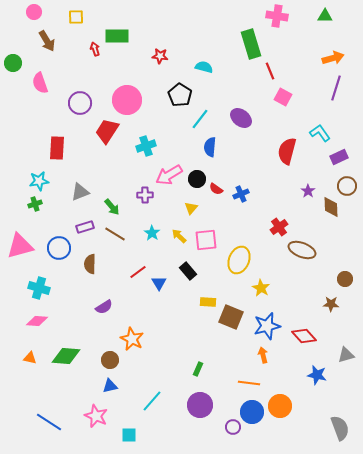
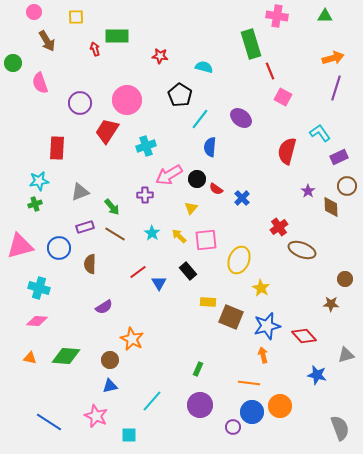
blue cross at (241, 194): moved 1 px right, 4 px down; rotated 21 degrees counterclockwise
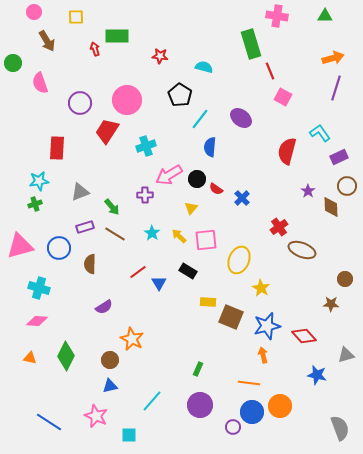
black rectangle at (188, 271): rotated 18 degrees counterclockwise
green diamond at (66, 356): rotated 68 degrees counterclockwise
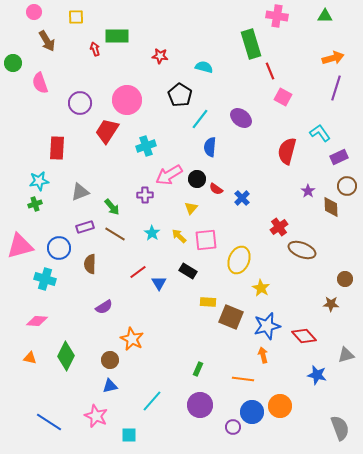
cyan cross at (39, 288): moved 6 px right, 9 px up
orange line at (249, 383): moved 6 px left, 4 px up
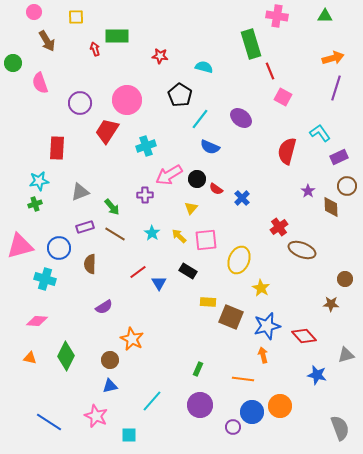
blue semicircle at (210, 147): rotated 72 degrees counterclockwise
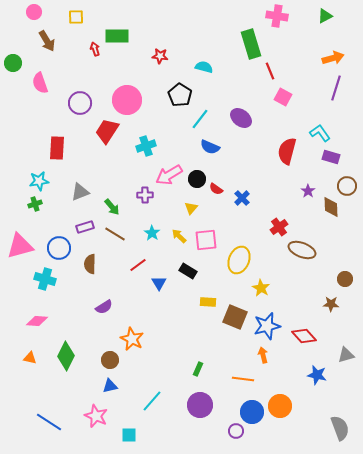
green triangle at (325, 16): rotated 28 degrees counterclockwise
purple rectangle at (339, 157): moved 8 px left; rotated 42 degrees clockwise
red line at (138, 272): moved 7 px up
brown square at (231, 317): moved 4 px right
purple circle at (233, 427): moved 3 px right, 4 px down
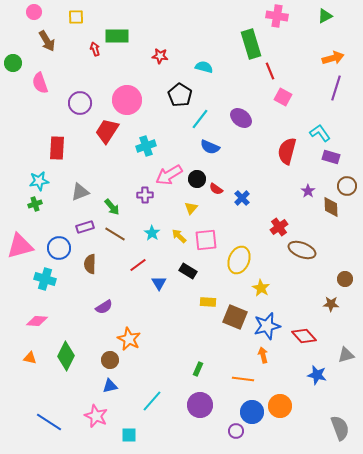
orange star at (132, 339): moved 3 px left
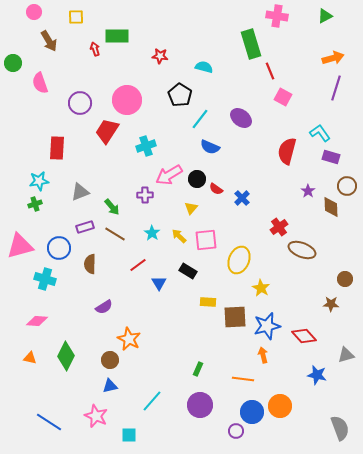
brown arrow at (47, 41): moved 2 px right
brown square at (235, 317): rotated 25 degrees counterclockwise
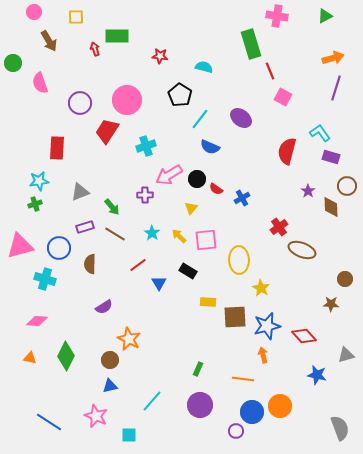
blue cross at (242, 198): rotated 14 degrees clockwise
yellow ellipse at (239, 260): rotated 24 degrees counterclockwise
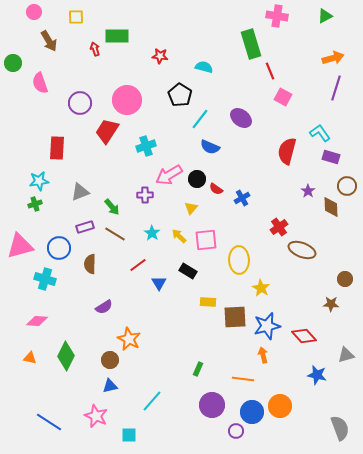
purple circle at (200, 405): moved 12 px right
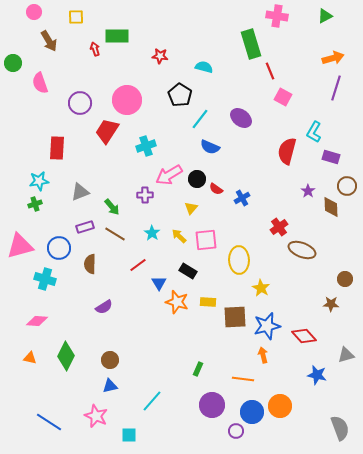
cyan L-shape at (320, 133): moved 6 px left, 1 px up; rotated 115 degrees counterclockwise
orange star at (129, 339): moved 48 px right, 37 px up; rotated 10 degrees counterclockwise
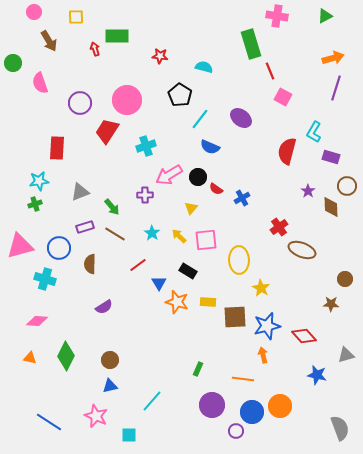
black circle at (197, 179): moved 1 px right, 2 px up
